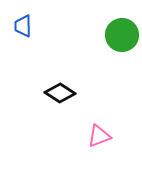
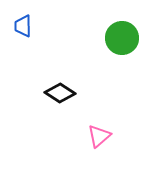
green circle: moved 3 px down
pink triangle: rotated 20 degrees counterclockwise
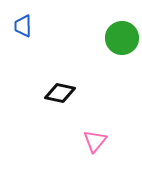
black diamond: rotated 20 degrees counterclockwise
pink triangle: moved 4 px left, 5 px down; rotated 10 degrees counterclockwise
